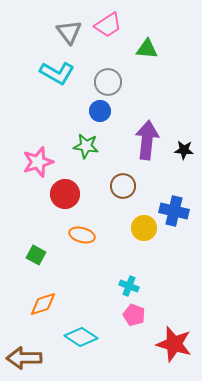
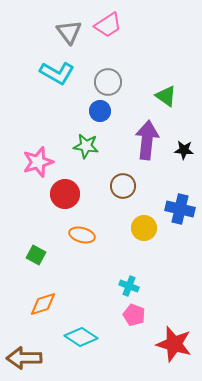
green triangle: moved 19 px right, 47 px down; rotated 30 degrees clockwise
blue cross: moved 6 px right, 2 px up
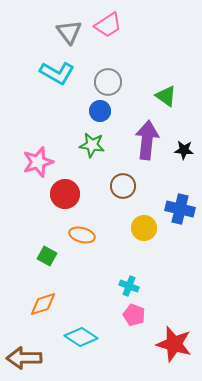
green star: moved 6 px right, 1 px up
green square: moved 11 px right, 1 px down
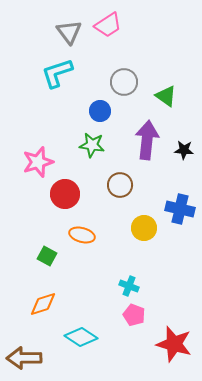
cyan L-shape: rotated 132 degrees clockwise
gray circle: moved 16 px right
brown circle: moved 3 px left, 1 px up
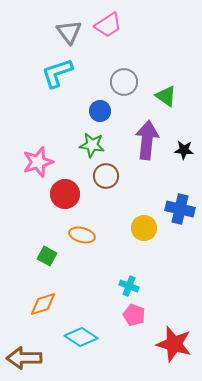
brown circle: moved 14 px left, 9 px up
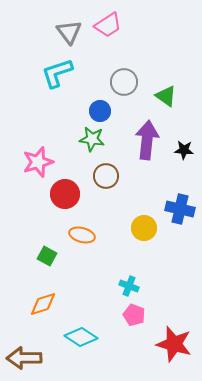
green star: moved 6 px up
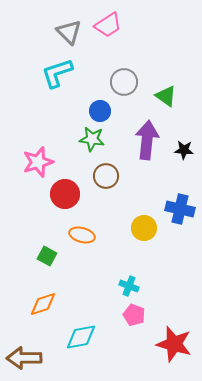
gray triangle: rotated 8 degrees counterclockwise
cyan diamond: rotated 44 degrees counterclockwise
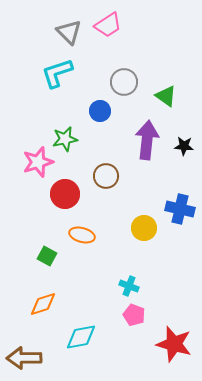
green star: moved 27 px left; rotated 20 degrees counterclockwise
black star: moved 4 px up
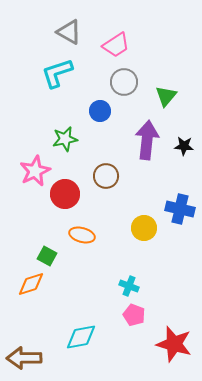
pink trapezoid: moved 8 px right, 20 px down
gray triangle: rotated 16 degrees counterclockwise
green triangle: rotated 35 degrees clockwise
pink star: moved 3 px left, 9 px down; rotated 8 degrees counterclockwise
orange diamond: moved 12 px left, 20 px up
